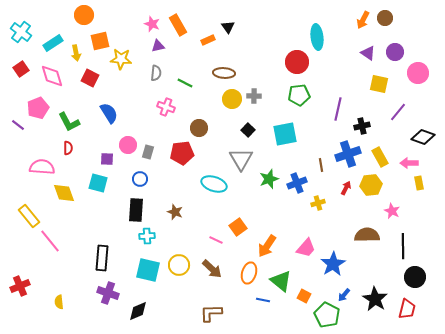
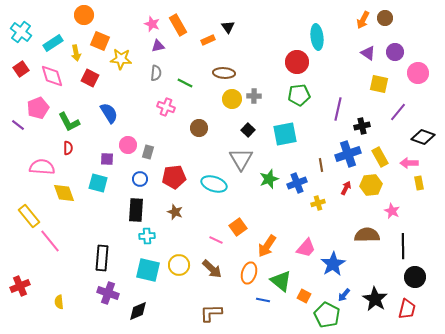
orange square at (100, 41): rotated 36 degrees clockwise
red pentagon at (182, 153): moved 8 px left, 24 px down
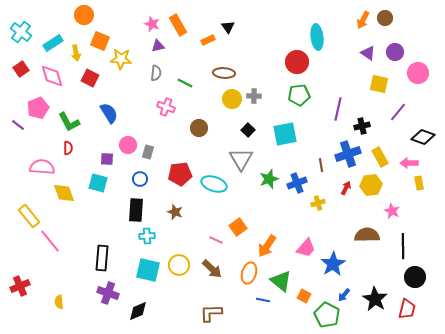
red pentagon at (174, 177): moved 6 px right, 3 px up
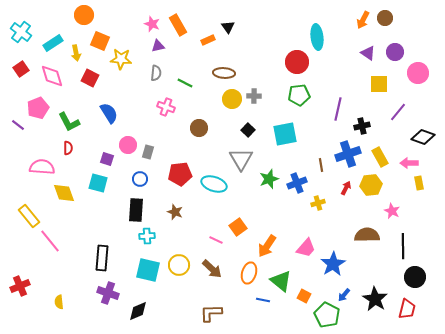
yellow square at (379, 84): rotated 12 degrees counterclockwise
purple square at (107, 159): rotated 16 degrees clockwise
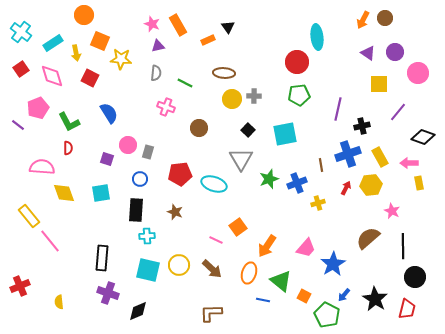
cyan square at (98, 183): moved 3 px right, 10 px down; rotated 24 degrees counterclockwise
brown semicircle at (367, 235): moved 1 px right, 3 px down; rotated 40 degrees counterclockwise
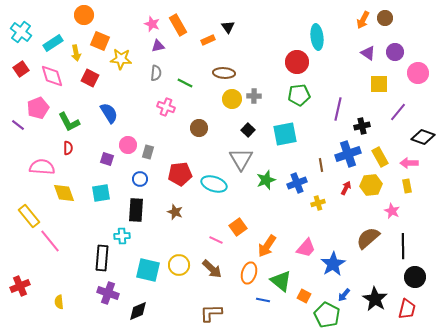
green star at (269, 179): moved 3 px left, 1 px down
yellow rectangle at (419, 183): moved 12 px left, 3 px down
cyan cross at (147, 236): moved 25 px left
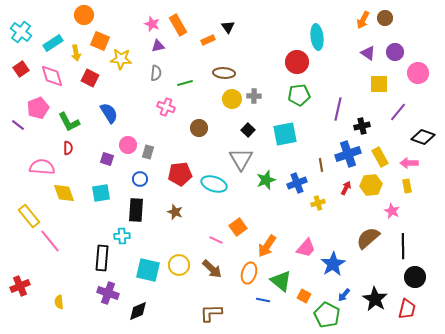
green line at (185, 83): rotated 42 degrees counterclockwise
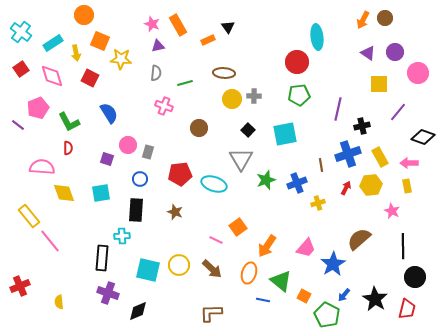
pink cross at (166, 107): moved 2 px left, 1 px up
brown semicircle at (368, 238): moved 9 px left, 1 px down
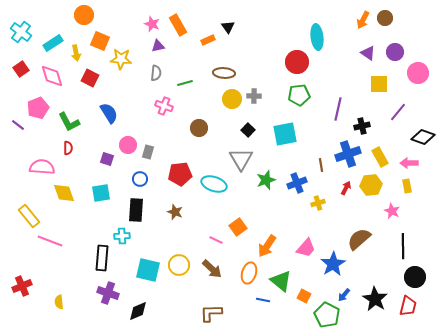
pink line at (50, 241): rotated 30 degrees counterclockwise
red cross at (20, 286): moved 2 px right
red trapezoid at (407, 309): moved 1 px right, 3 px up
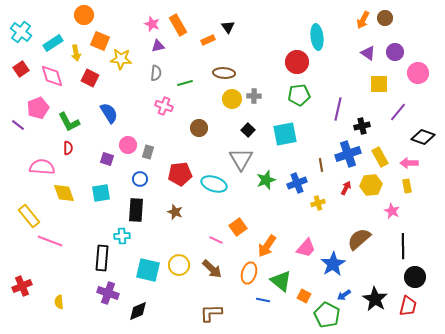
blue arrow at (344, 295): rotated 16 degrees clockwise
